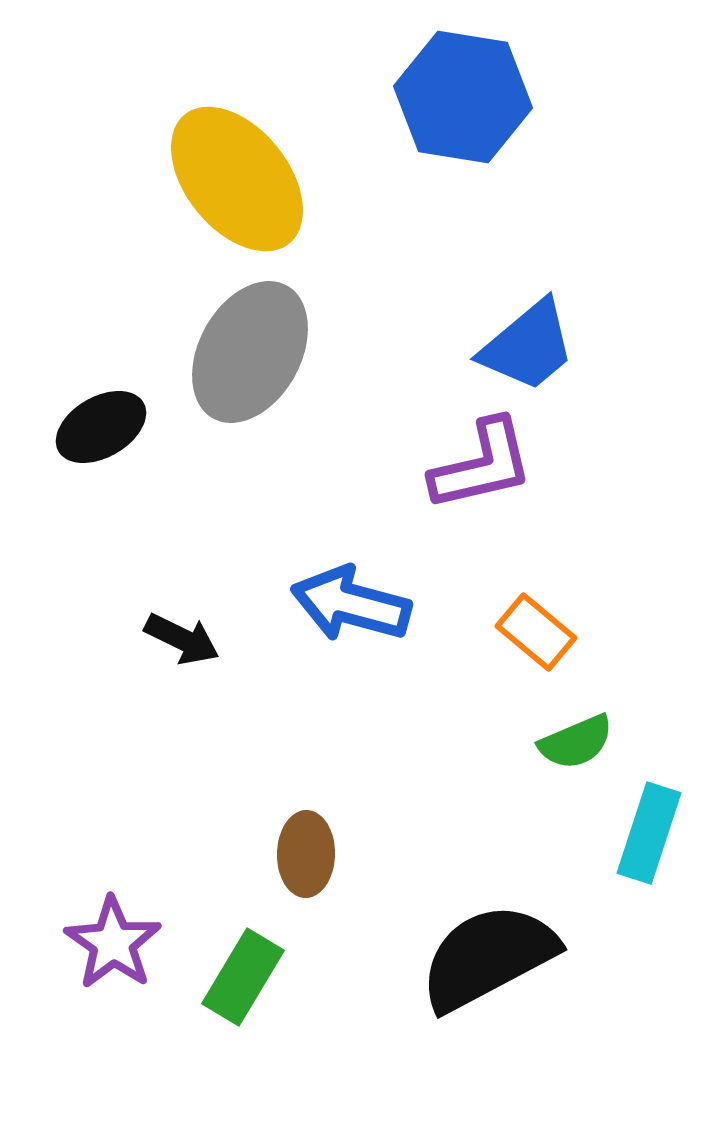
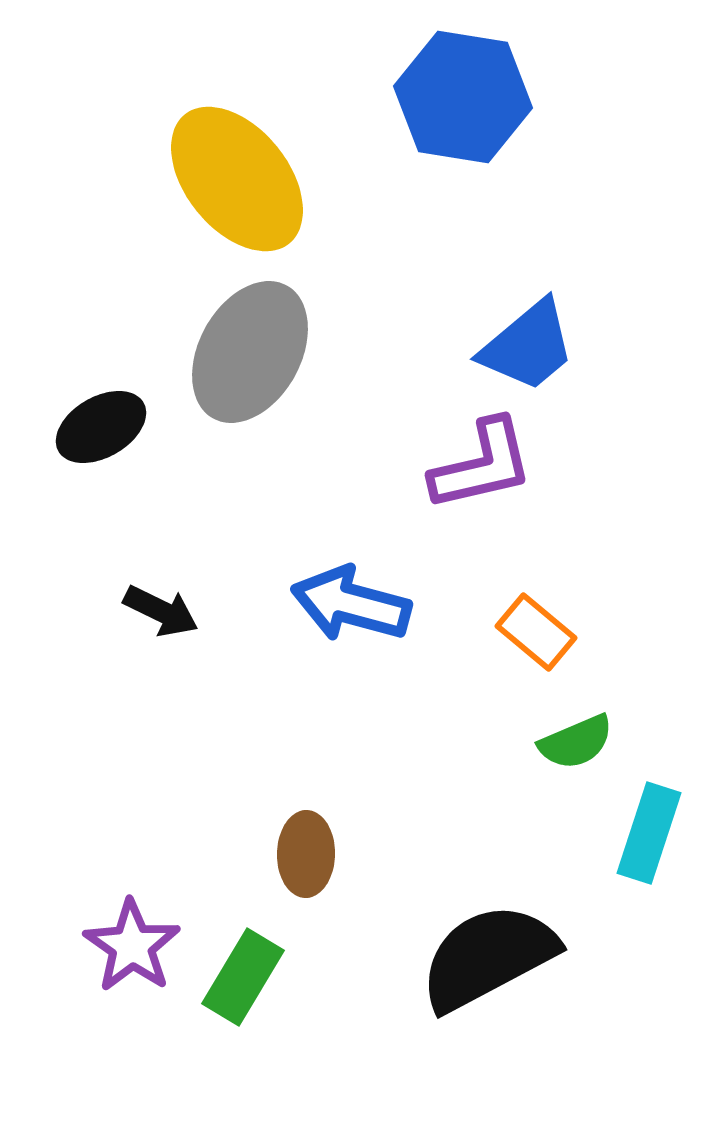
black arrow: moved 21 px left, 28 px up
purple star: moved 19 px right, 3 px down
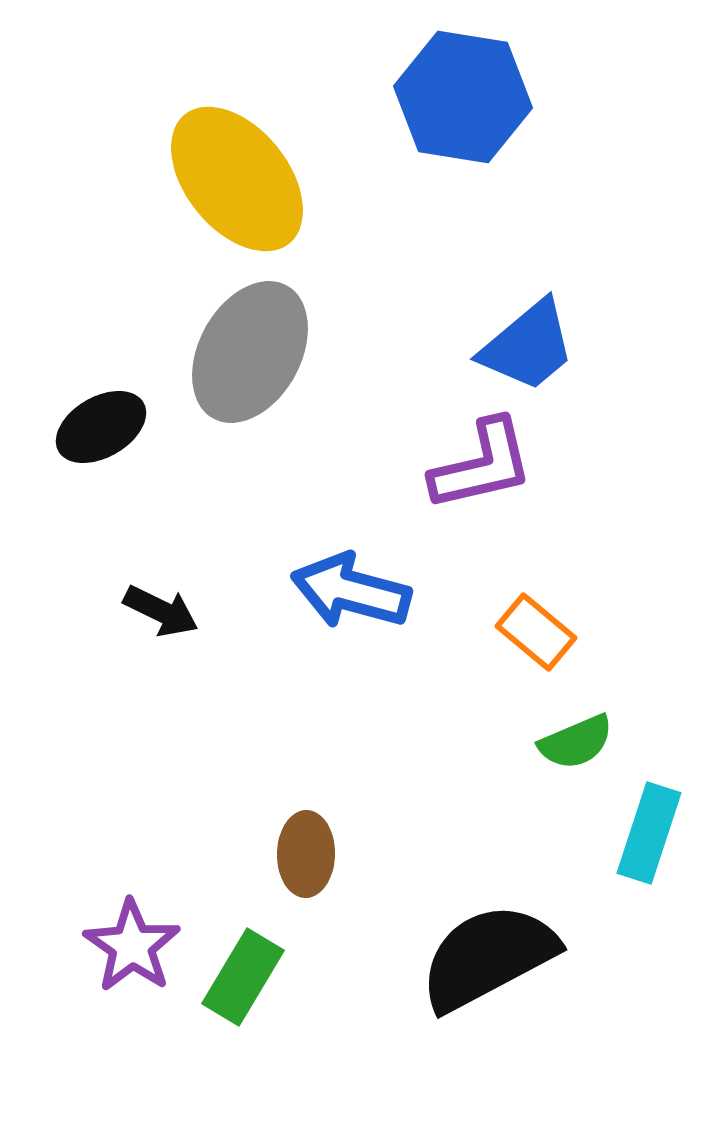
blue arrow: moved 13 px up
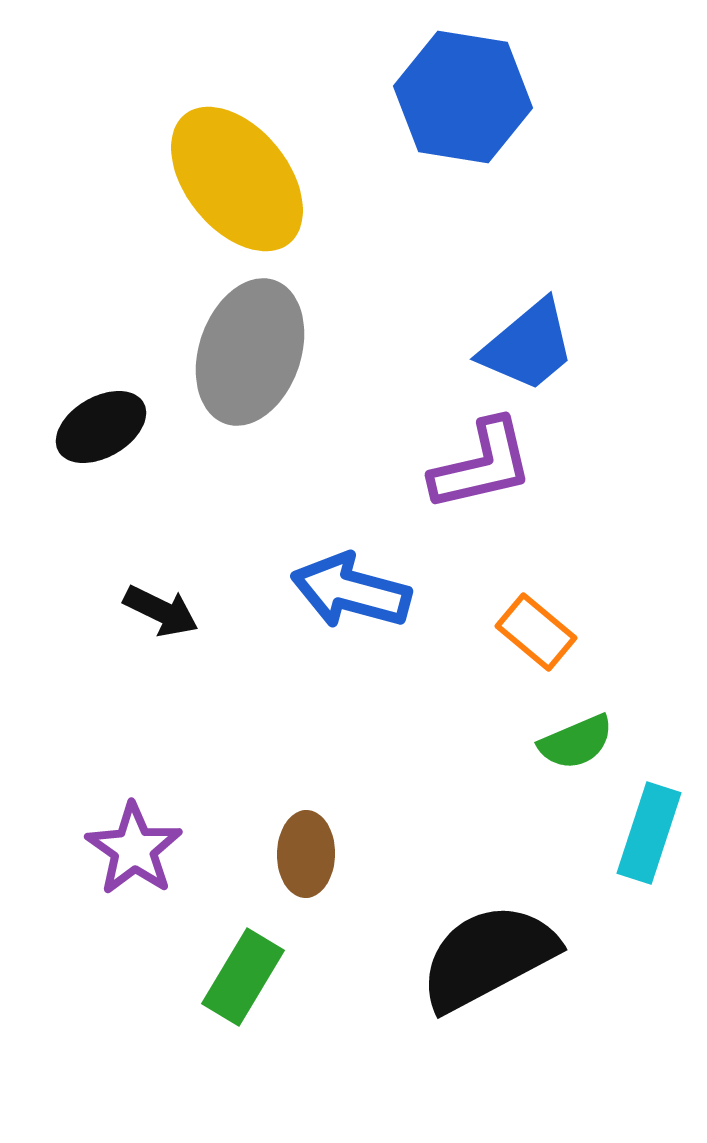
gray ellipse: rotated 10 degrees counterclockwise
purple star: moved 2 px right, 97 px up
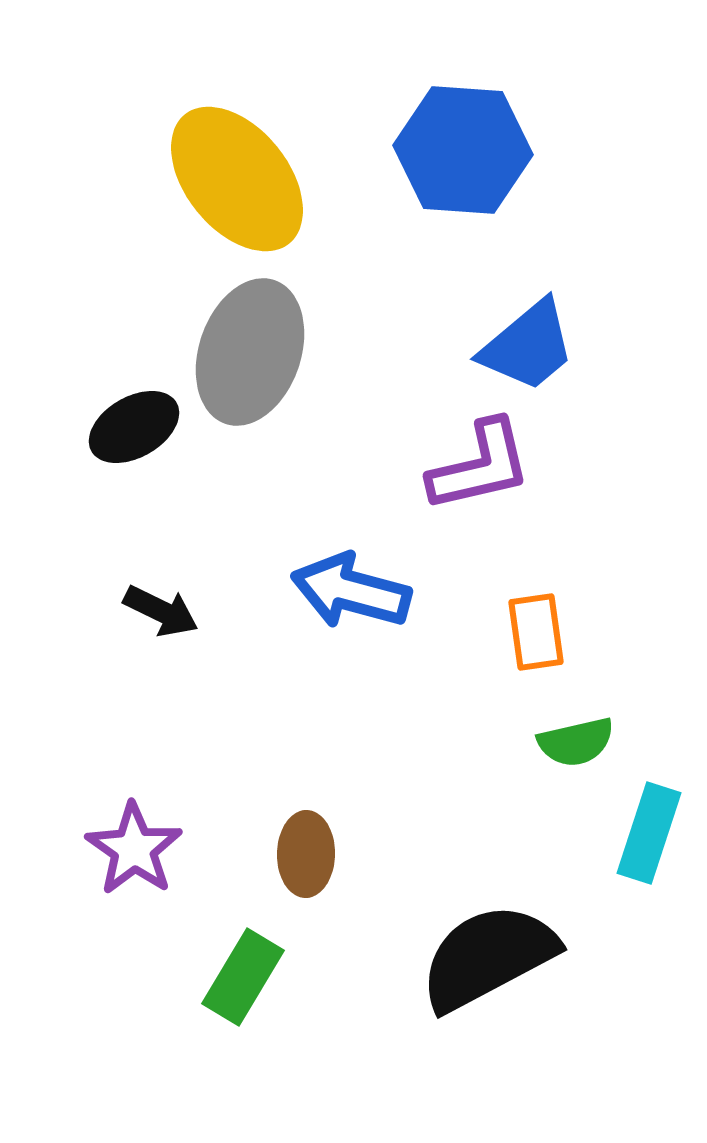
blue hexagon: moved 53 px down; rotated 5 degrees counterclockwise
black ellipse: moved 33 px right
purple L-shape: moved 2 px left, 1 px down
orange rectangle: rotated 42 degrees clockwise
green semicircle: rotated 10 degrees clockwise
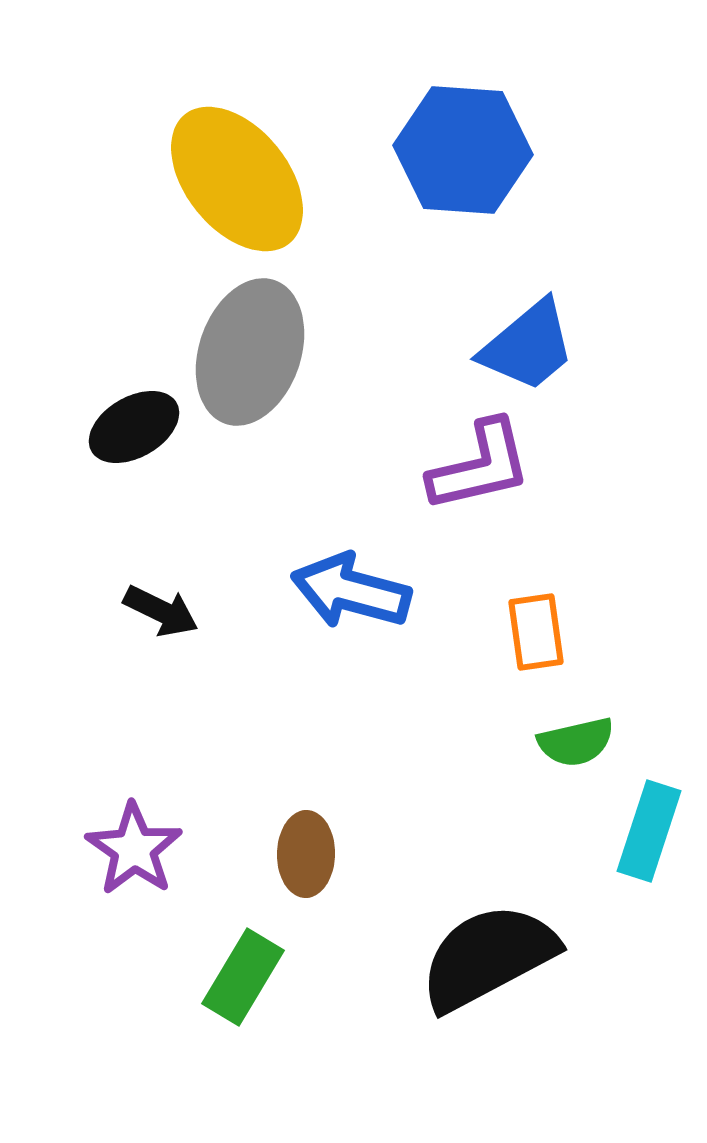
cyan rectangle: moved 2 px up
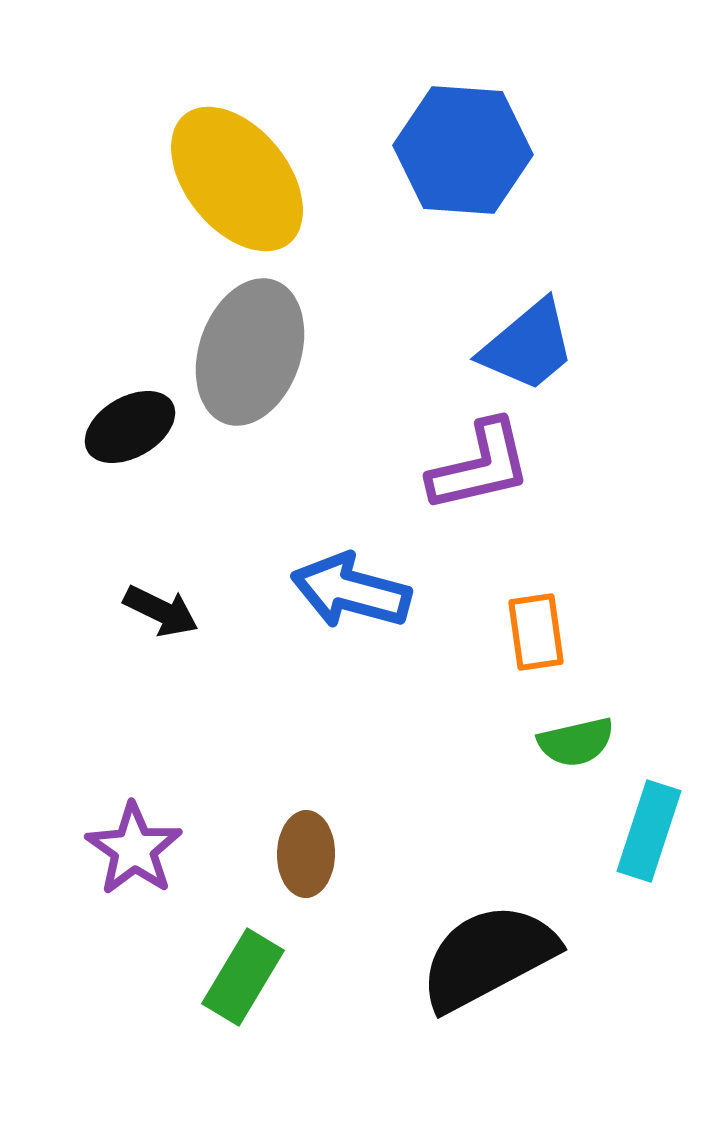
black ellipse: moved 4 px left
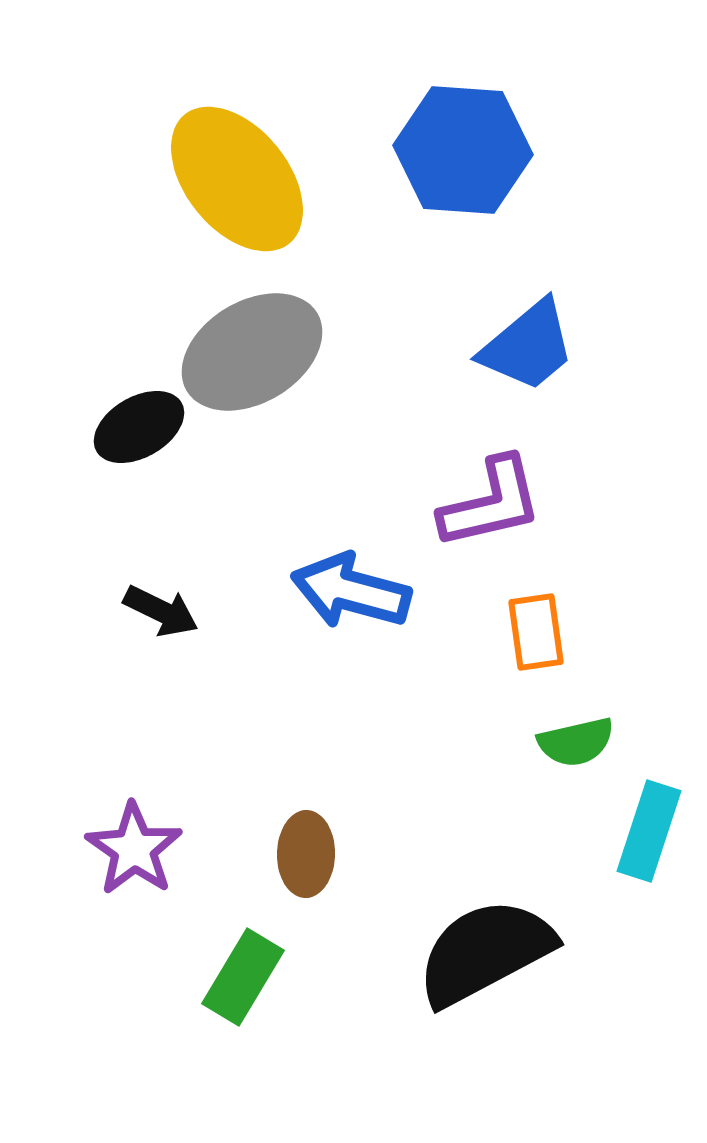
gray ellipse: moved 2 px right; rotated 40 degrees clockwise
black ellipse: moved 9 px right
purple L-shape: moved 11 px right, 37 px down
black semicircle: moved 3 px left, 5 px up
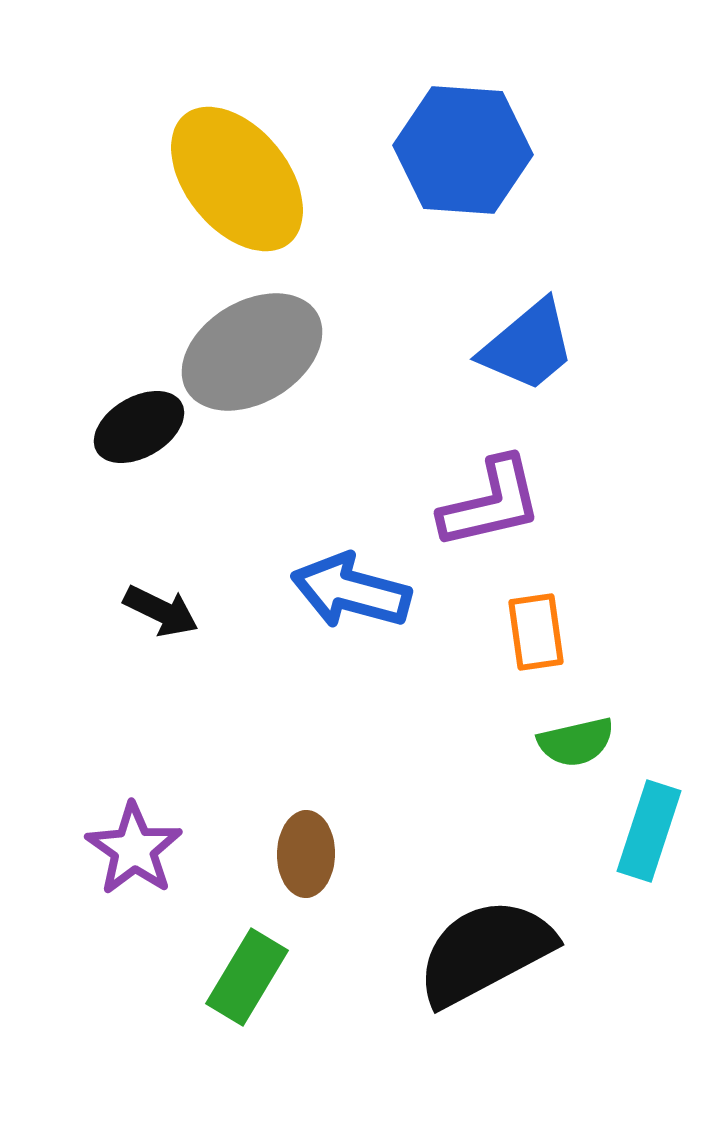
green rectangle: moved 4 px right
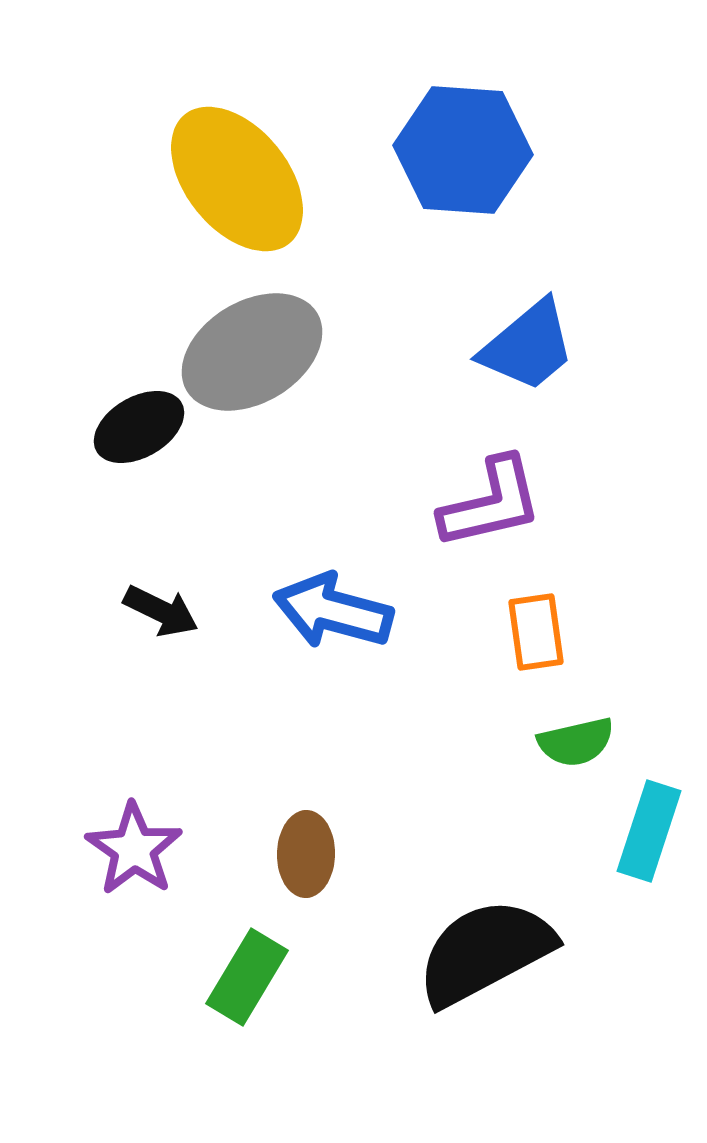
blue arrow: moved 18 px left, 20 px down
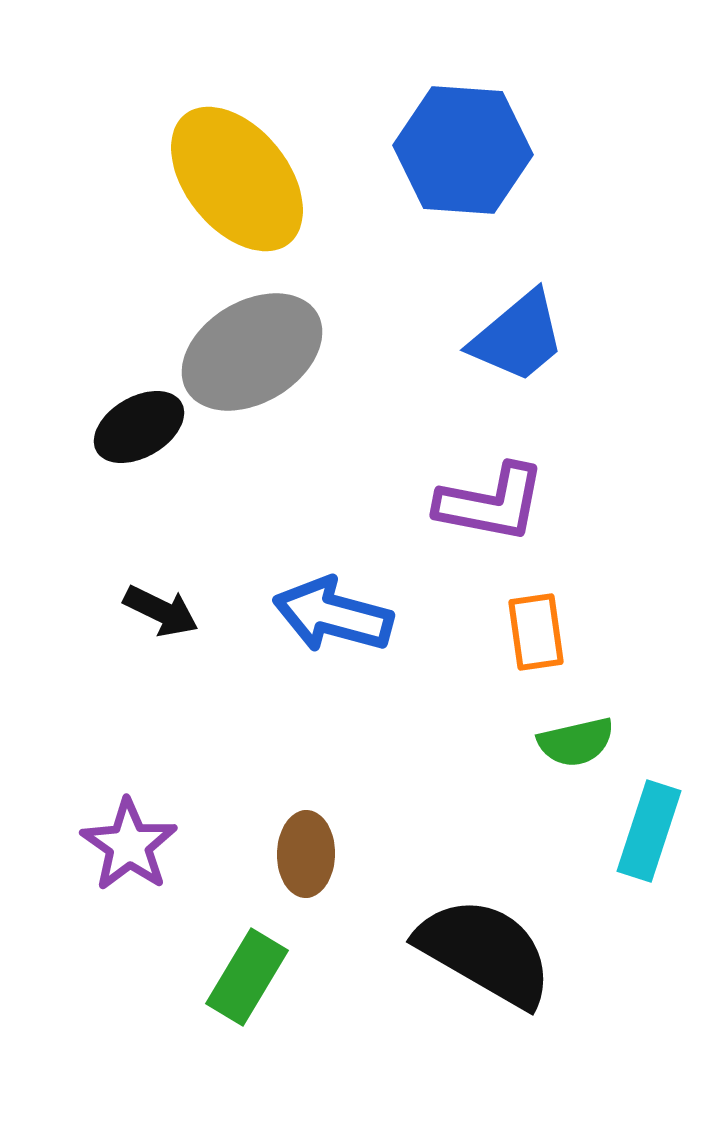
blue trapezoid: moved 10 px left, 9 px up
purple L-shape: rotated 24 degrees clockwise
blue arrow: moved 4 px down
purple star: moved 5 px left, 4 px up
black semicircle: rotated 58 degrees clockwise
